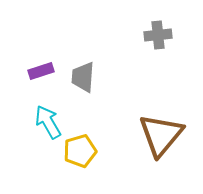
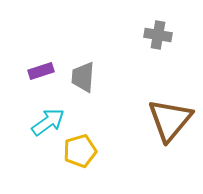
gray cross: rotated 16 degrees clockwise
cyan arrow: rotated 84 degrees clockwise
brown triangle: moved 9 px right, 15 px up
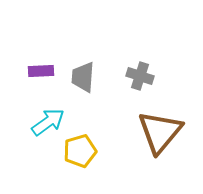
gray cross: moved 18 px left, 41 px down; rotated 8 degrees clockwise
purple rectangle: rotated 15 degrees clockwise
brown triangle: moved 10 px left, 12 px down
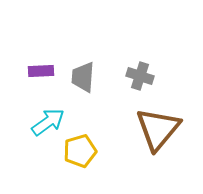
brown triangle: moved 2 px left, 3 px up
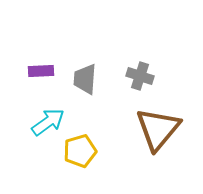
gray trapezoid: moved 2 px right, 2 px down
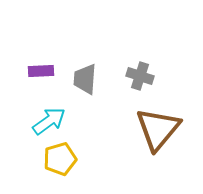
cyan arrow: moved 1 px right, 1 px up
yellow pentagon: moved 20 px left, 8 px down
